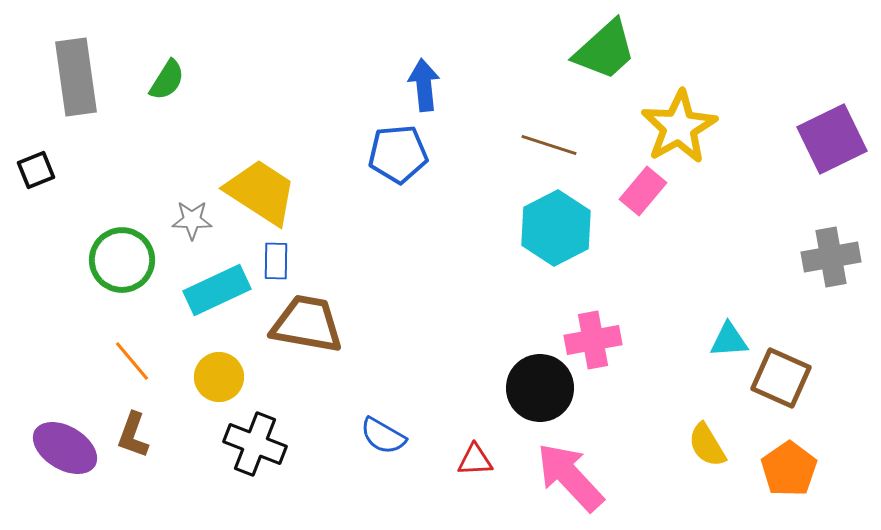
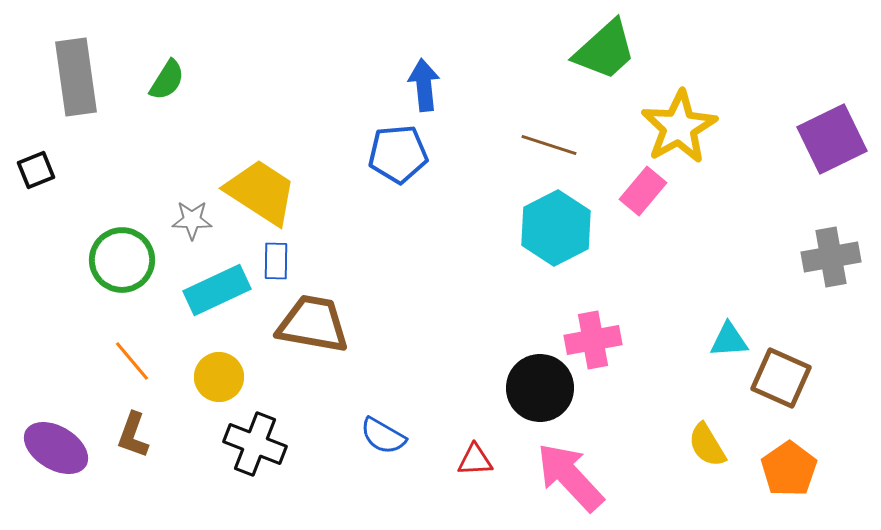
brown trapezoid: moved 6 px right
purple ellipse: moved 9 px left
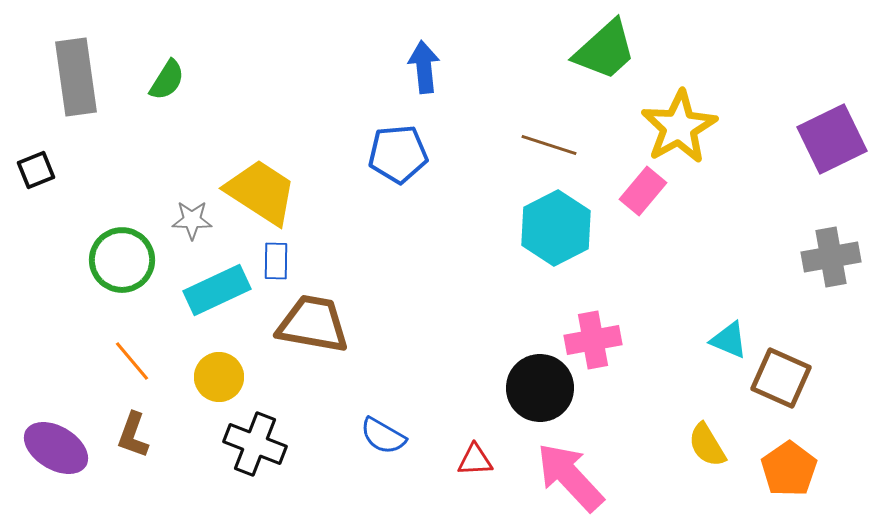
blue arrow: moved 18 px up
cyan triangle: rotated 27 degrees clockwise
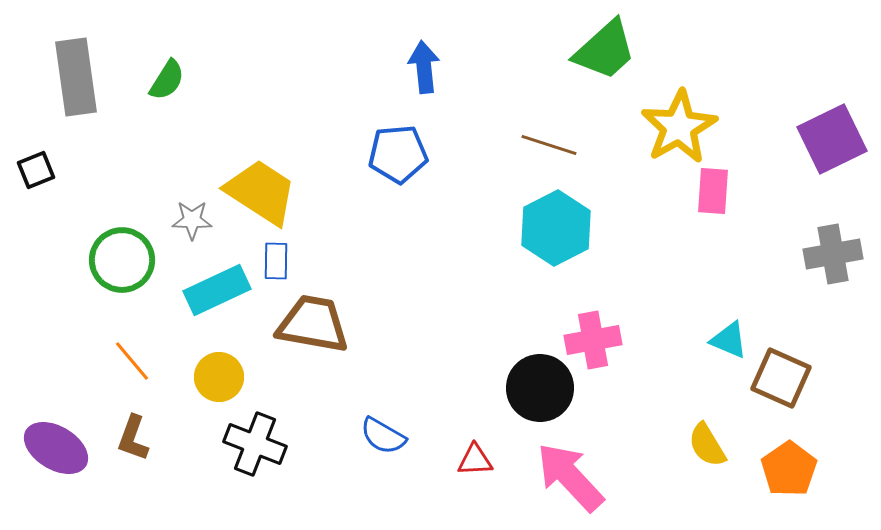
pink rectangle: moved 70 px right; rotated 36 degrees counterclockwise
gray cross: moved 2 px right, 3 px up
brown L-shape: moved 3 px down
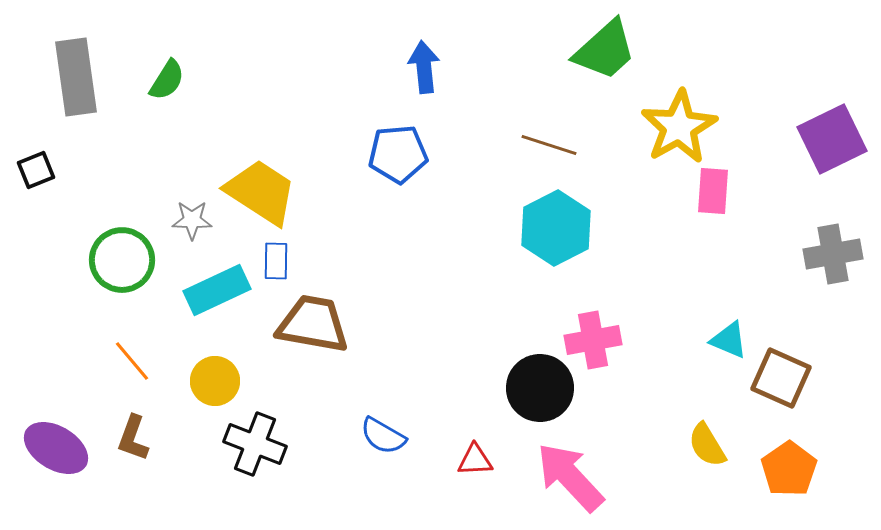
yellow circle: moved 4 px left, 4 px down
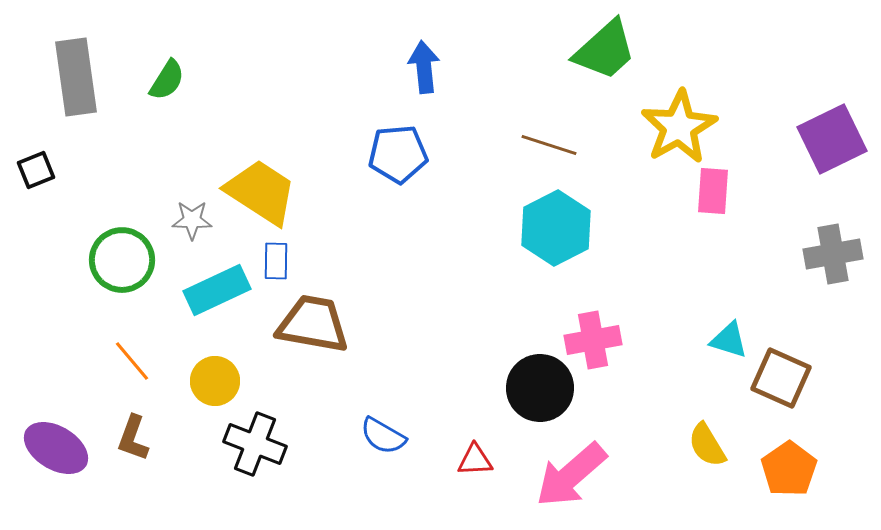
cyan triangle: rotated 6 degrees counterclockwise
pink arrow: moved 1 px right, 2 px up; rotated 88 degrees counterclockwise
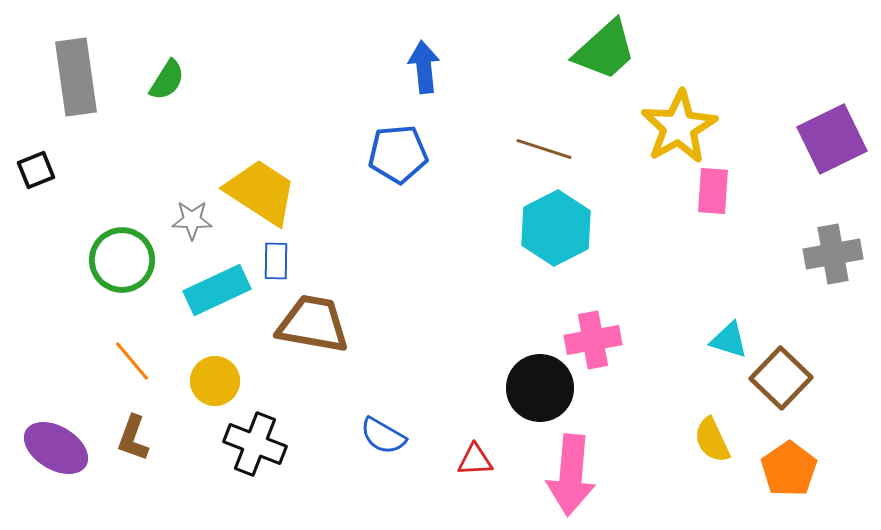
brown line: moved 5 px left, 4 px down
brown square: rotated 20 degrees clockwise
yellow semicircle: moved 5 px right, 5 px up; rotated 6 degrees clockwise
pink arrow: rotated 44 degrees counterclockwise
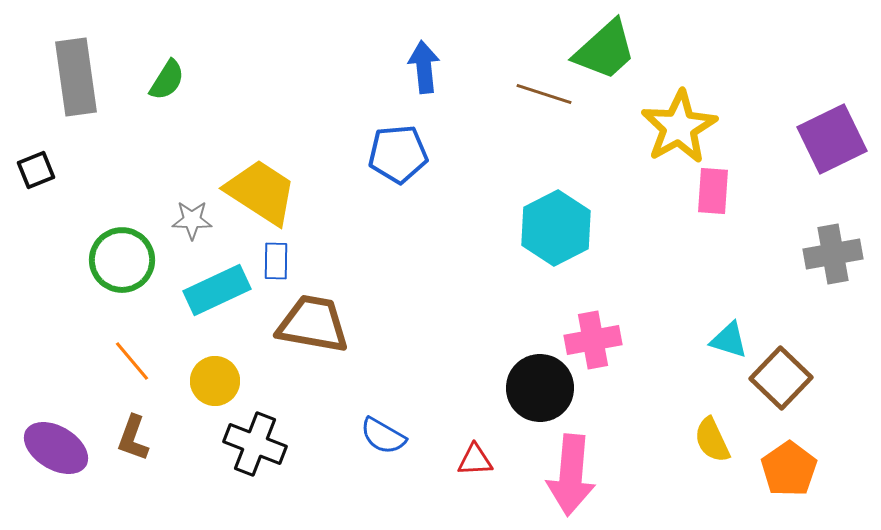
brown line: moved 55 px up
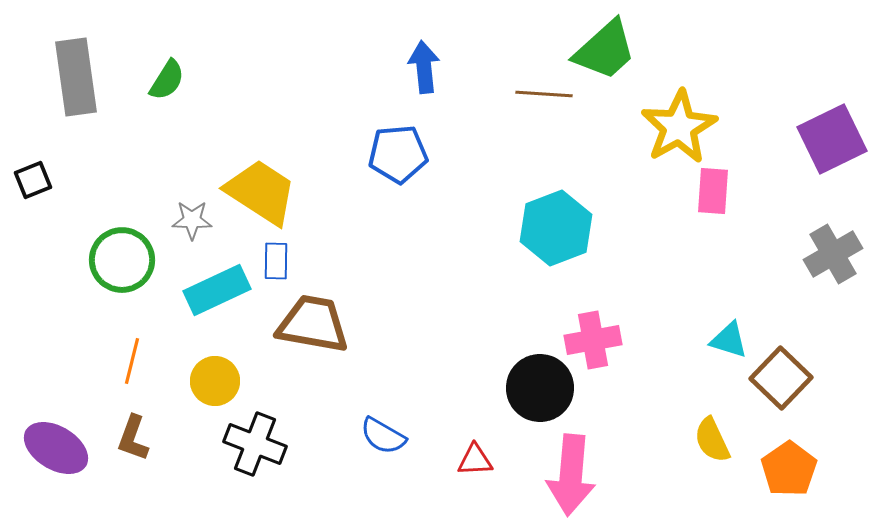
brown line: rotated 14 degrees counterclockwise
black square: moved 3 px left, 10 px down
cyan hexagon: rotated 6 degrees clockwise
gray cross: rotated 20 degrees counterclockwise
orange line: rotated 54 degrees clockwise
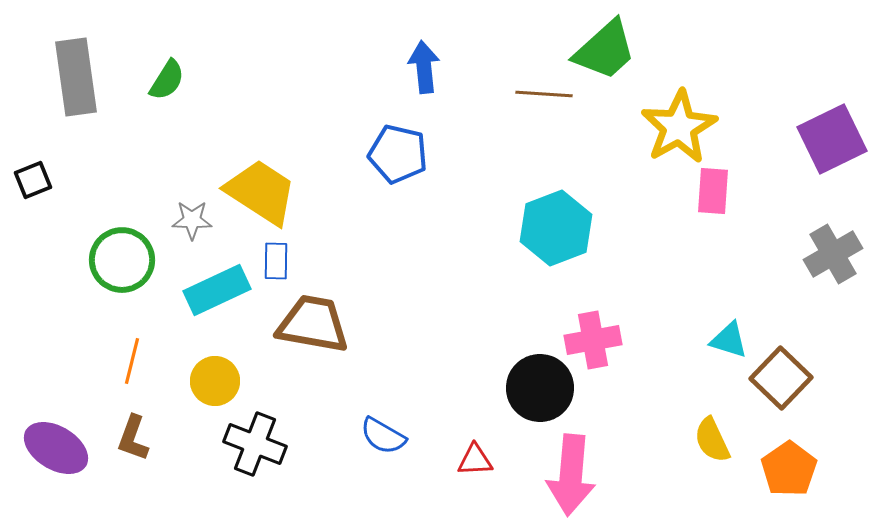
blue pentagon: rotated 18 degrees clockwise
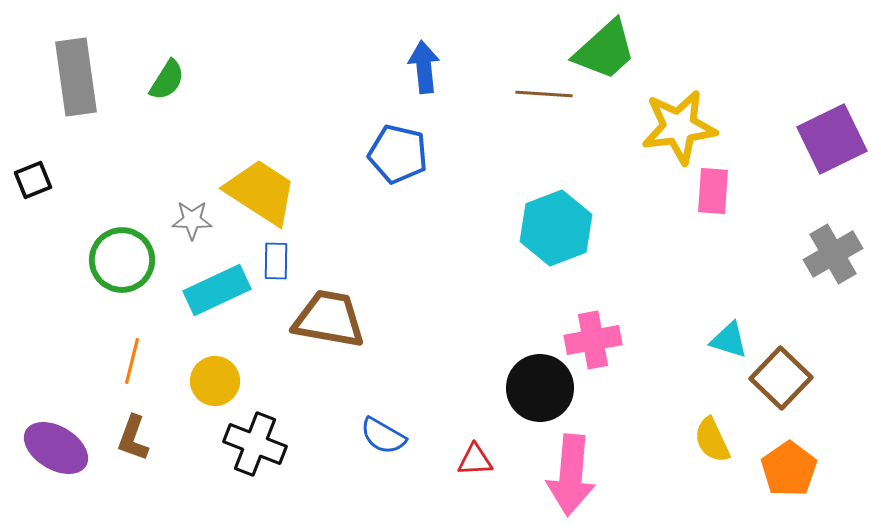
yellow star: rotated 22 degrees clockwise
brown trapezoid: moved 16 px right, 5 px up
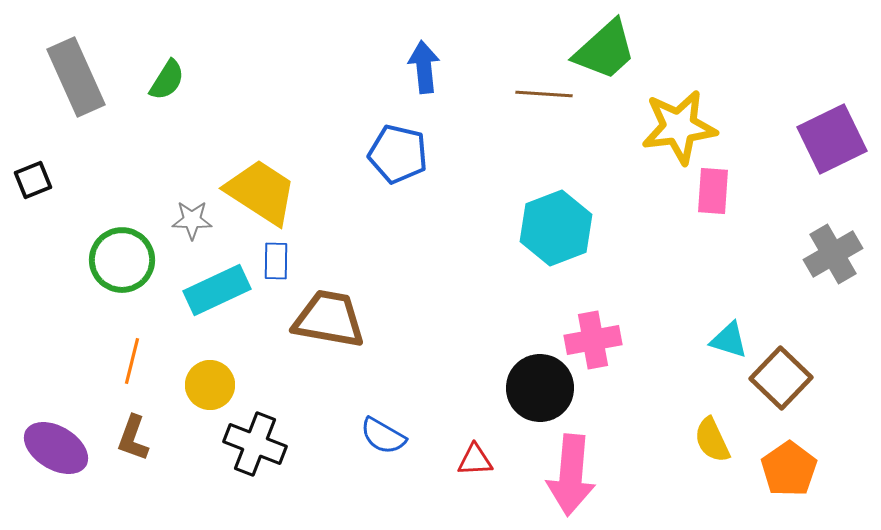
gray rectangle: rotated 16 degrees counterclockwise
yellow circle: moved 5 px left, 4 px down
